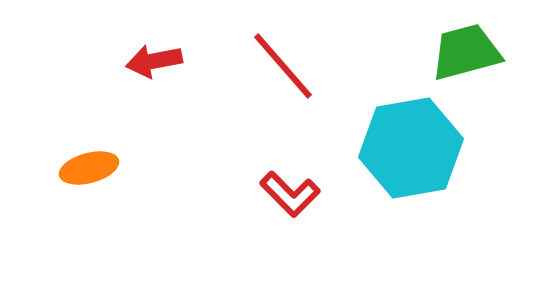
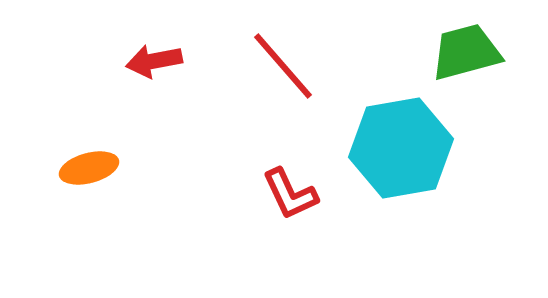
cyan hexagon: moved 10 px left
red L-shape: rotated 20 degrees clockwise
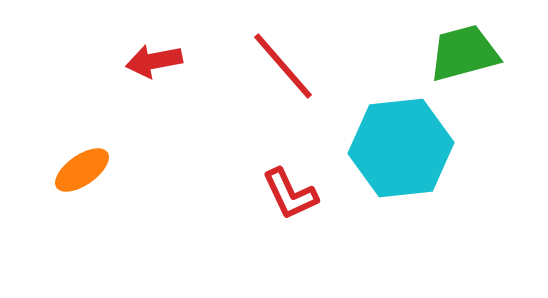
green trapezoid: moved 2 px left, 1 px down
cyan hexagon: rotated 4 degrees clockwise
orange ellipse: moved 7 px left, 2 px down; rotated 20 degrees counterclockwise
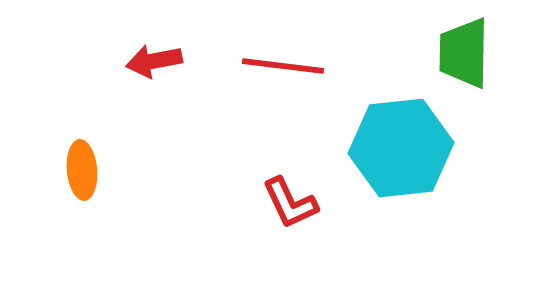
green trapezoid: rotated 74 degrees counterclockwise
red line: rotated 42 degrees counterclockwise
orange ellipse: rotated 60 degrees counterclockwise
red L-shape: moved 9 px down
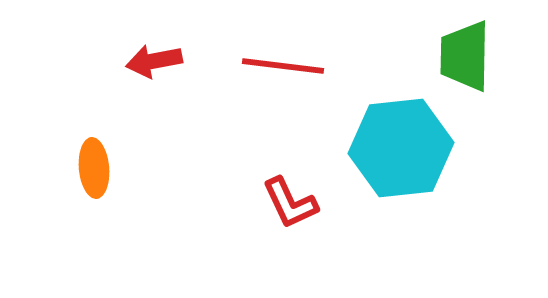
green trapezoid: moved 1 px right, 3 px down
orange ellipse: moved 12 px right, 2 px up
